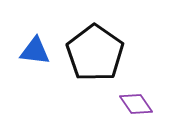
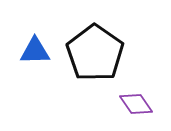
blue triangle: rotated 8 degrees counterclockwise
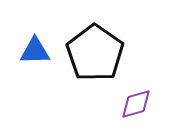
purple diamond: rotated 72 degrees counterclockwise
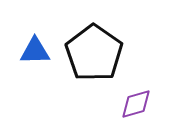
black pentagon: moved 1 px left
